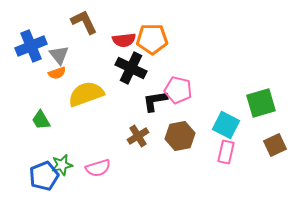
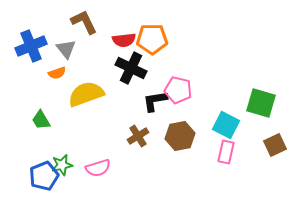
gray triangle: moved 7 px right, 6 px up
green square: rotated 32 degrees clockwise
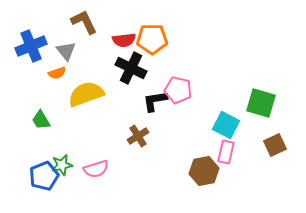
gray triangle: moved 2 px down
brown hexagon: moved 24 px right, 35 px down
pink semicircle: moved 2 px left, 1 px down
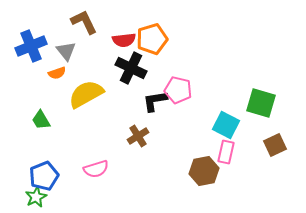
orange pentagon: rotated 16 degrees counterclockwise
yellow semicircle: rotated 9 degrees counterclockwise
green star: moved 26 px left, 32 px down; rotated 15 degrees counterclockwise
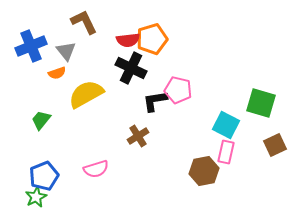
red semicircle: moved 4 px right
green trapezoid: rotated 70 degrees clockwise
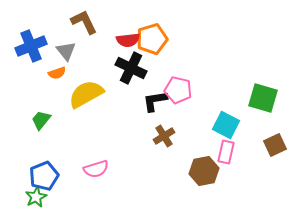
green square: moved 2 px right, 5 px up
brown cross: moved 26 px right
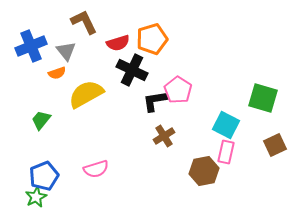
red semicircle: moved 10 px left, 3 px down; rotated 10 degrees counterclockwise
black cross: moved 1 px right, 2 px down
pink pentagon: rotated 20 degrees clockwise
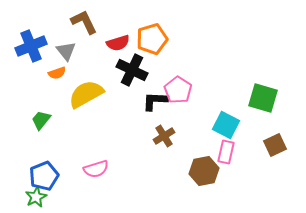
black L-shape: rotated 12 degrees clockwise
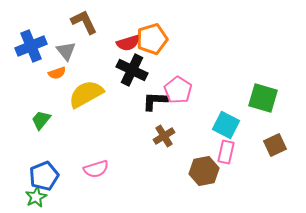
red semicircle: moved 10 px right
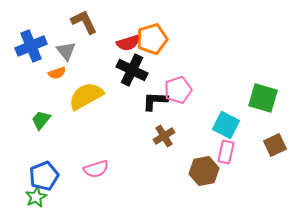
pink pentagon: rotated 20 degrees clockwise
yellow semicircle: moved 2 px down
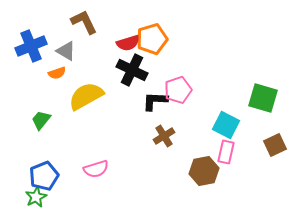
gray triangle: rotated 20 degrees counterclockwise
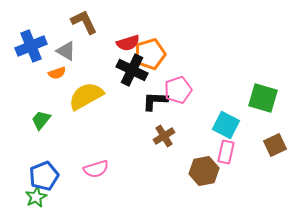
orange pentagon: moved 2 px left, 15 px down
